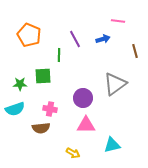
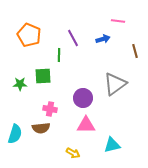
purple line: moved 2 px left, 1 px up
cyan semicircle: moved 25 px down; rotated 54 degrees counterclockwise
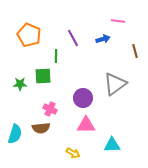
green line: moved 3 px left, 1 px down
pink cross: rotated 16 degrees clockwise
cyan triangle: rotated 12 degrees clockwise
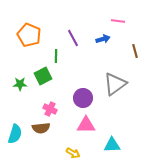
green square: rotated 24 degrees counterclockwise
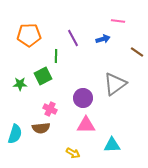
orange pentagon: rotated 25 degrees counterclockwise
brown line: moved 2 px right, 1 px down; rotated 40 degrees counterclockwise
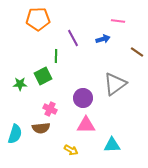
orange pentagon: moved 9 px right, 16 px up
yellow arrow: moved 2 px left, 3 px up
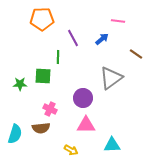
orange pentagon: moved 4 px right
blue arrow: moved 1 px left; rotated 24 degrees counterclockwise
brown line: moved 1 px left, 2 px down
green line: moved 2 px right, 1 px down
green square: rotated 30 degrees clockwise
gray triangle: moved 4 px left, 6 px up
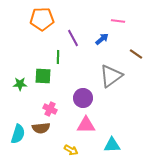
gray triangle: moved 2 px up
cyan semicircle: moved 3 px right
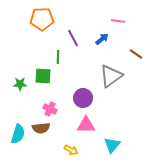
cyan triangle: rotated 48 degrees counterclockwise
